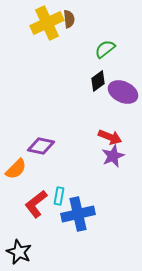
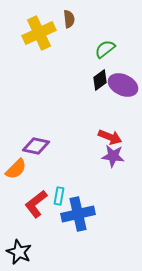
yellow cross: moved 8 px left, 10 px down
black diamond: moved 2 px right, 1 px up
purple ellipse: moved 7 px up
purple diamond: moved 5 px left
purple star: rotated 30 degrees clockwise
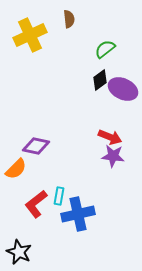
yellow cross: moved 9 px left, 2 px down
purple ellipse: moved 4 px down
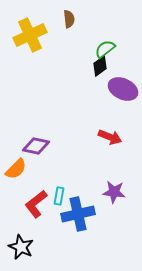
black diamond: moved 14 px up
purple star: moved 1 px right, 36 px down
black star: moved 2 px right, 5 px up
